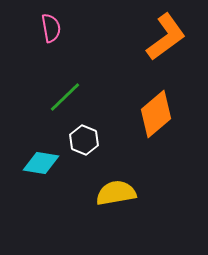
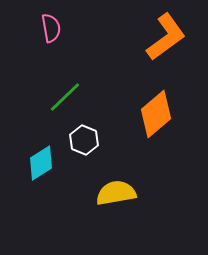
cyan diamond: rotated 42 degrees counterclockwise
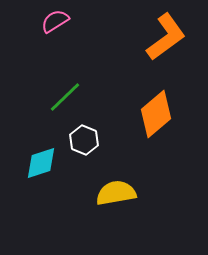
pink semicircle: moved 4 px right, 7 px up; rotated 112 degrees counterclockwise
cyan diamond: rotated 15 degrees clockwise
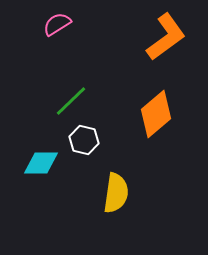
pink semicircle: moved 2 px right, 3 px down
green line: moved 6 px right, 4 px down
white hexagon: rotated 8 degrees counterclockwise
cyan diamond: rotated 18 degrees clockwise
yellow semicircle: rotated 108 degrees clockwise
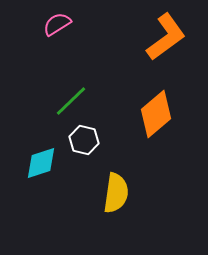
cyan diamond: rotated 18 degrees counterclockwise
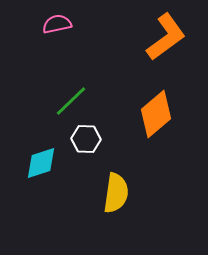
pink semicircle: rotated 20 degrees clockwise
white hexagon: moved 2 px right, 1 px up; rotated 12 degrees counterclockwise
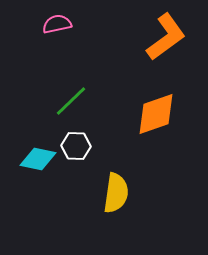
orange diamond: rotated 21 degrees clockwise
white hexagon: moved 10 px left, 7 px down
cyan diamond: moved 3 px left, 4 px up; rotated 30 degrees clockwise
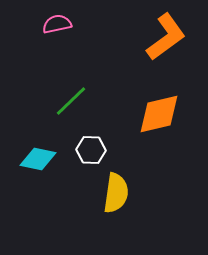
orange diamond: moved 3 px right; rotated 6 degrees clockwise
white hexagon: moved 15 px right, 4 px down
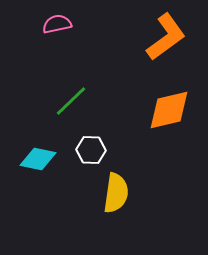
orange diamond: moved 10 px right, 4 px up
